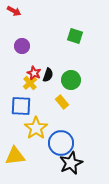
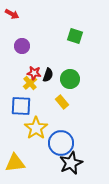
red arrow: moved 2 px left, 3 px down
red star: rotated 16 degrees counterclockwise
green circle: moved 1 px left, 1 px up
yellow triangle: moved 7 px down
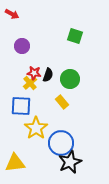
black star: moved 1 px left, 1 px up
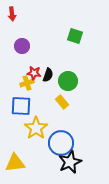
red arrow: rotated 56 degrees clockwise
green circle: moved 2 px left, 2 px down
yellow cross: moved 3 px left; rotated 24 degrees clockwise
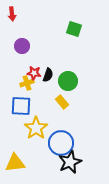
green square: moved 1 px left, 7 px up
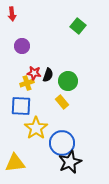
green square: moved 4 px right, 3 px up; rotated 21 degrees clockwise
blue circle: moved 1 px right
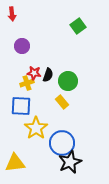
green square: rotated 14 degrees clockwise
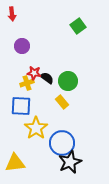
black semicircle: moved 1 px left, 3 px down; rotated 72 degrees counterclockwise
